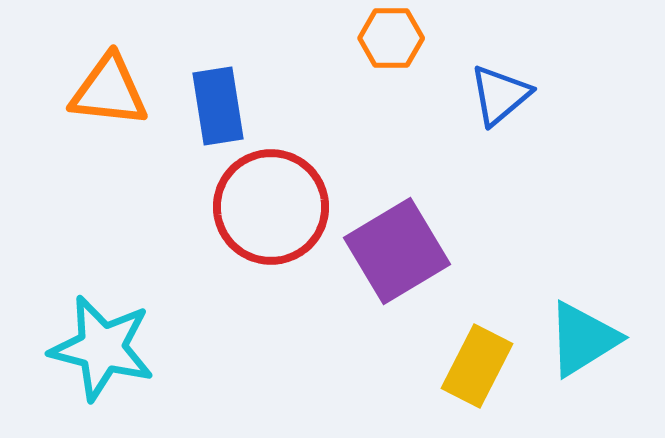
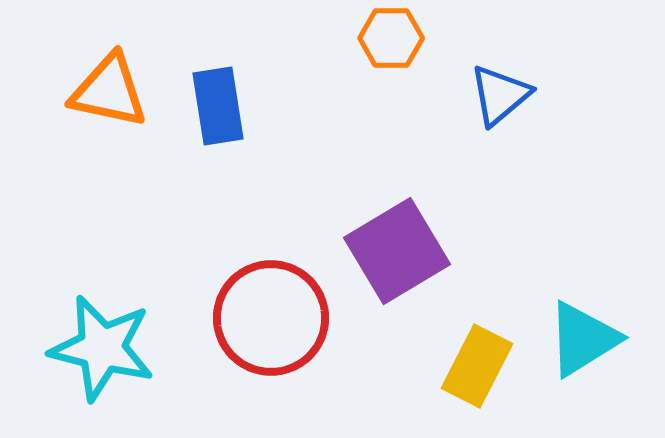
orange triangle: rotated 6 degrees clockwise
red circle: moved 111 px down
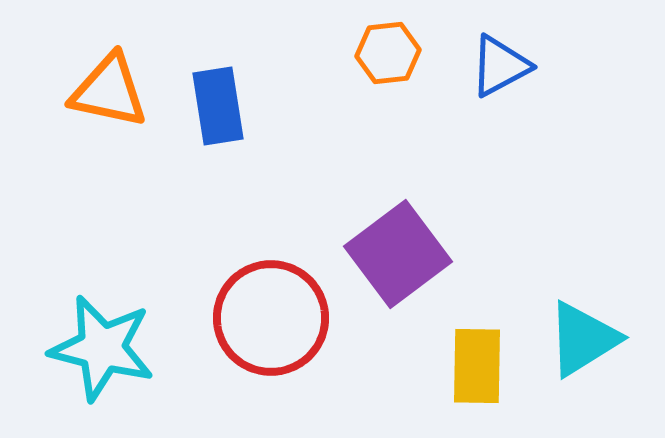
orange hexagon: moved 3 px left, 15 px down; rotated 6 degrees counterclockwise
blue triangle: moved 29 px up; rotated 12 degrees clockwise
purple square: moved 1 px right, 3 px down; rotated 6 degrees counterclockwise
yellow rectangle: rotated 26 degrees counterclockwise
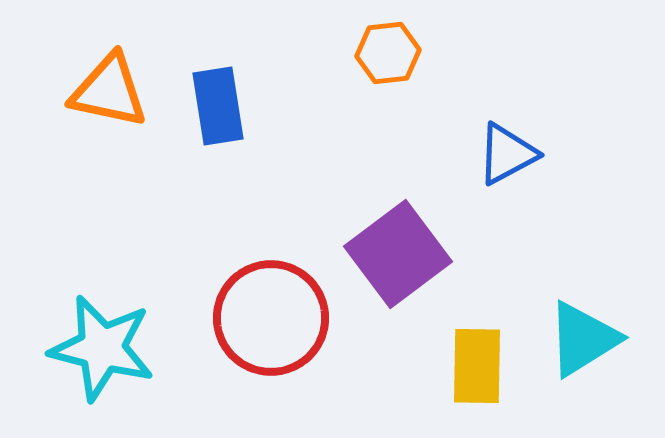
blue triangle: moved 7 px right, 88 px down
